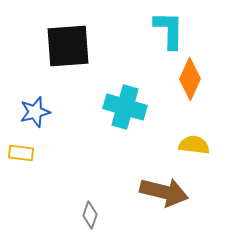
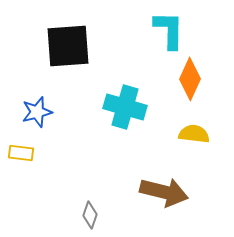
blue star: moved 2 px right
yellow semicircle: moved 11 px up
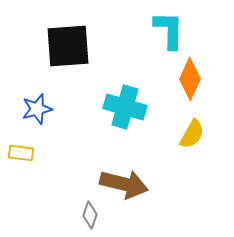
blue star: moved 3 px up
yellow semicircle: moved 2 px left; rotated 112 degrees clockwise
brown arrow: moved 40 px left, 8 px up
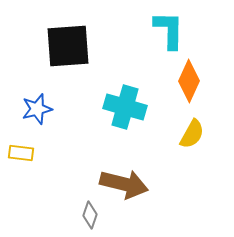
orange diamond: moved 1 px left, 2 px down
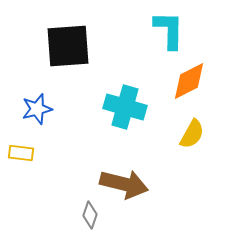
orange diamond: rotated 39 degrees clockwise
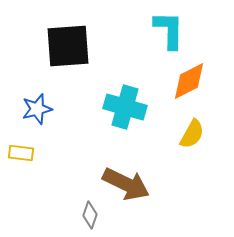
brown arrow: moved 2 px right; rotated 12 degrees clockwise
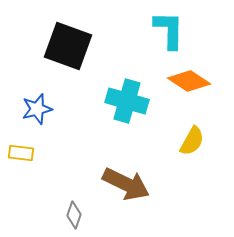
black square: rotated 24 degrees clockwise
orange diamond: rotated 60 degrees clockwise
cyan cross: moved 2 px right, 6 px up
yellow semicircle: moved 7 px down
gray diamond: moved 16 px left
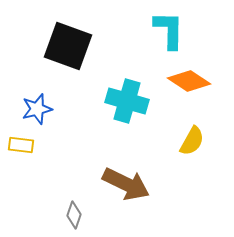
yellow rectangle: moved 8 px up
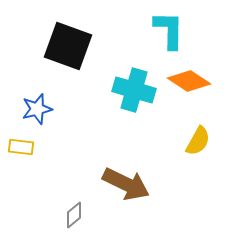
cyan cross: moved 7 px right, 11 px up
yellow semicircle: moved 6 px right
yellow rectangle: moved 2 px down
gray diamond: rotated 32 degrees clockwise
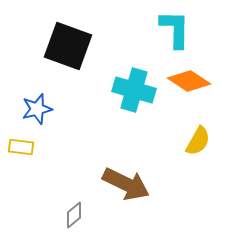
cyan L-shape: moved 6 px right, 1 px up
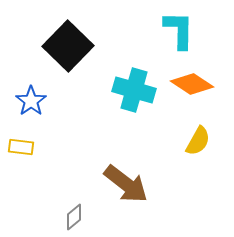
cyan L-shape: moved 4 px right, 1 px down
black square: rotated 24 degrees clockwise
orange diamond: moved 3 px right, 3 px down
blue star: moved 6 px left, 8 px up; rotated 20 degrees counterclockwise
brown arrow: rotated 12 degrees clockwise
gray diamond: moved 2 px down
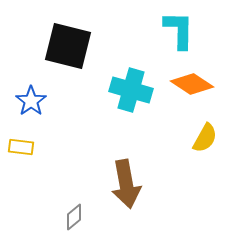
black square: rotated 30 degrees counterclockwise
cyan cross: moved 3 px left
yellow semicircle: moved 7 px right, 3 px up
brown arrow: rotated 42 degrees clockwise
